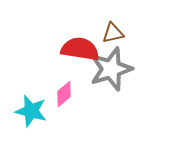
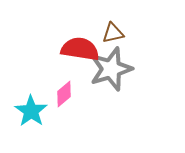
cyan star: rotated 20 degrees clockwise
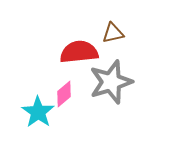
red semicircle: moved 1 px left, 3 px down; rotated 15 degrees counterclockwise
gray star: moved 13 px down
cyan star: moved 7 px right, 1 px down
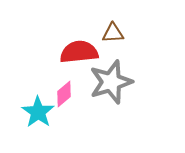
brown triangle: rotated 10 degrees clockwise
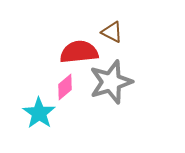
brown triangle: moved 1 px left, 1 px up; rotated 30 degrees clockwise
pink diamond: moved 1 px right, 7 px up
cyan star: moved 1 px right, 1 px down
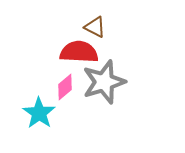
brown triangle: moved 17 px left, 5 px up
red semicircle: rotated 9 degrees clockwise
gray star: moved 7 px left
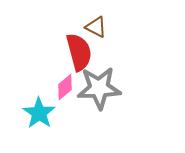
brown triangle: moved 1 px right
red semicircle: rotated 72 degrees clockwise
gray star: moved 5 px left, 6 px down; rotated 15 degrees clockwise
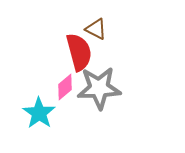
brown triangle: moved 2 px down
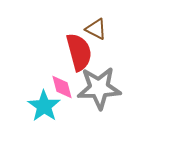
pink diamond: moved 3 px left; rotated 64 degrees counterclockwise
cyan star: moved 5 px right, 7 px up
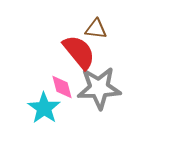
brown triangle: rotated 20 degrees counterclockwise
red semicircle: rotated 24 degrees counterclockwise
cyan star: moved 2 px down
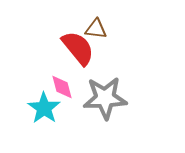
red semicircle: moved 1 px left, 4 px up
gray star: moved 6 px right, 10 px down
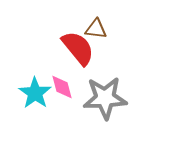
cyan star: moved 9 px left, 15 px up
